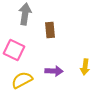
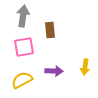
gray arrow: moved 2 px left, 2 px down
pink square: moved 10 px right, 3 px up; rotated 35 degrees counterclockwise
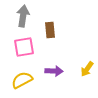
yellow arrow: moved 2 px right, 2 px down; rotated 28 degrees clockwise
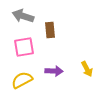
gray arrow: rotated 80 degrees counterclockwise
yellow arrow: rotated 63 degrees counterclockwise
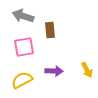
yellow arrow: moved 1 px down
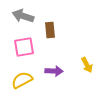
yellow arrow: moved 5 px up
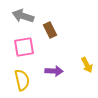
brown rectangle: rotated 21 degrees counterclockwise
yellow semicircle: rotated 105 degrees clockwise
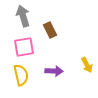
gray arrow: rotated 55 degrees clockwise
yellow semicircle: moved 1 px left, 5 px up
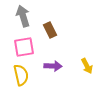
yellow arrow: moved 1 px down
purple arrow: moved 1 px left, 5 px up
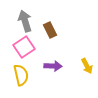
gray arrow: moved 2 px right, 5 px down
pink square: rotated 25 degrees counterclockwise
